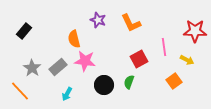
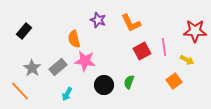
red square: moved 3 px right, 8 px up
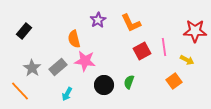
purple star: rotated 21 degrees clockwise
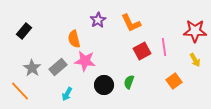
yellow arrow: moved 8 px right; rotated 32 degrees clockwise
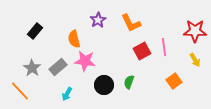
black rectangle: moved 11 px right
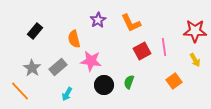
pink star: moved 6 px right
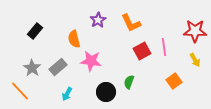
black circle: moved 2 px right, 7 px down
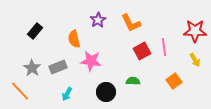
gray rectangle: rotated 18 degrees clockwise
green semicircle: moved 4 px right, 1 px up; rotated 72 degrees clockwise
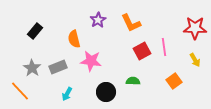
red star: moved 3 px up
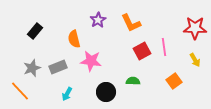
gray star: rotated 18 degrees clockwise
